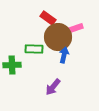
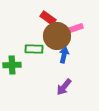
brown circle: moved 1 px left, 1 px up
purple arrow: moved 11 px right
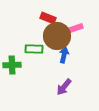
red rectangle: rotated 14 degrees counterclockwise
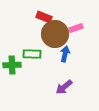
red rectangle: moved 4 px left, 1 px up
brown circle: moved 2 px left, 2 px up
green rectangle: moved 2 px left, 5 px down
blue arrow: moved 1 px right, 1 px up
purple arrow: rotated 12 degrees clockwise
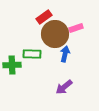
red rectangle: rotated 56 degrees counterclockwise
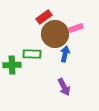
purple arrow: rotated 78 degrees counterclockwise
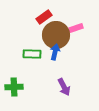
brown circle: moved 1 px right, 1 px down
blue arrow: moved 10 px left, 2 px up
green cross: moved 2 px right, 22 px down
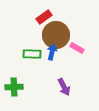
pink rectangle: moved 1 px right, 20 px down; rotated 48 degrees clockwise
blue arrow: moved 3 px left
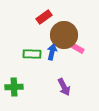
brown circle: moved 8 px right
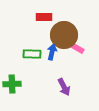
red rectangle: rotated 35 degrees clockwise
green cross: moved 2 px left, 3 px up
